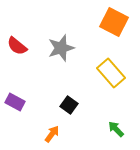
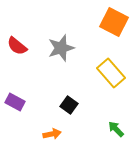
orange arrow: rotated 42 degrees clockwise
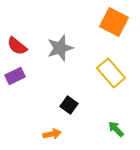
gray star: moved 1 px left
purple rectangle: moved 26 px up; rotated 54 degrees counterclockwise
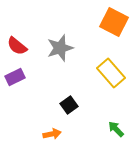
purple rectangle: moved 1 px down
black square: rotated 18 degrees clockwise
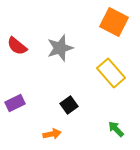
purple rectangle: moved 26 px down
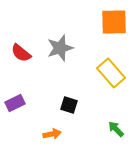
orange square: rotated 28 degrees counterclockwise
red semicircle: moved 4 px right, 7 px down
black square: rotated 36 degrees counterclockwise
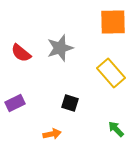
orange square: moved 1 px left
black square: moved 1 px right, 2 px up
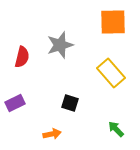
gray star: moved 3 px up
red semicircle: moved 1 px right, 4 px down; rotated 115 degrees counterclockwise
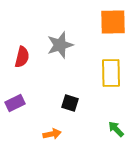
yellow rectangle: rotated 40 degrees clockwise
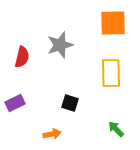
orange square: moved 1 px down
